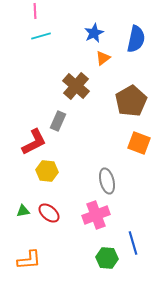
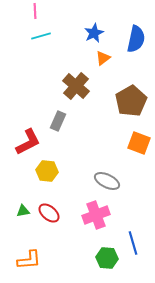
red L-shape: moved 6 px left
gray ellipse: rotated 50 degrees counterclockwise
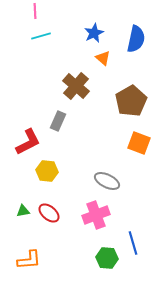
orange triangle: rotated 42 degrees counterclockwise
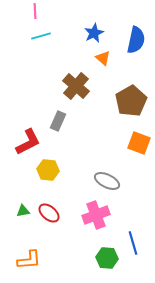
blue semicircle: moved 1 px down
yellow hexagon: moved 1 px right, 1 px up
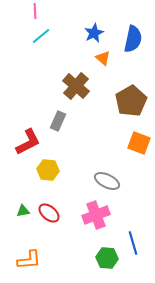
cyan line: rotated 24 degrees counterclockwise
blue semicircle: moved 3 px left, 1 px up
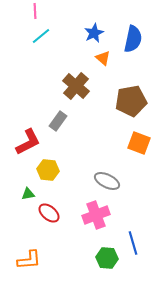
brown pentagon: rotated 20 degrees clockwise
gray rectangle: rotated 12 degrees clockwise
green triangle: moved 5 px right, 17 px up
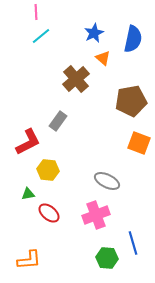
pink line: moved 1 px right, 1 px down
brown cross: moved 7 px up; rotated 8 degrees clockwise
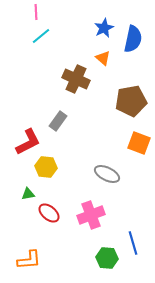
blue star: moved 10 px right, 5 px up
brown cross: rotated 24 degrees counterclockwise
yellow hexagon: moved 2 px left, 3 px up
gray ellipse: moved 7 px up
pink cross: moved 5 px left
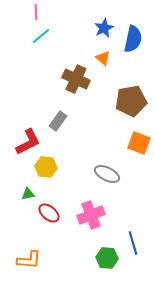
orange L-shape: rotated 10 degrees clockwise
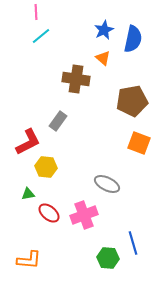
blue star: moved 2 px down
brown cross: rotated 16 degrees counterclockwise
brown pentagon: moved 1 px right
gray ellipse: moved 10 px down
pink cross: moved 7 px left
green hexagon: moved 1 px right
